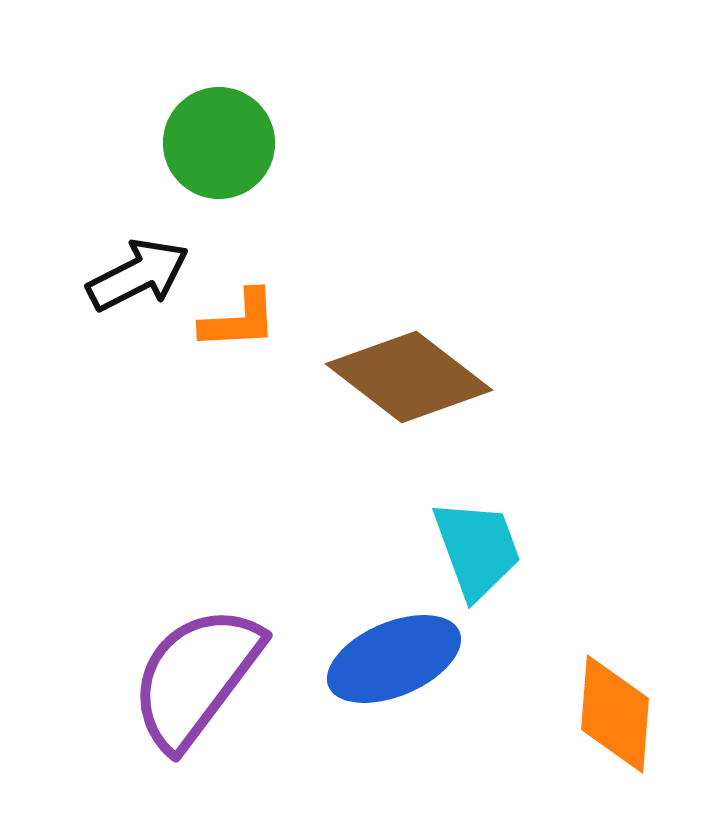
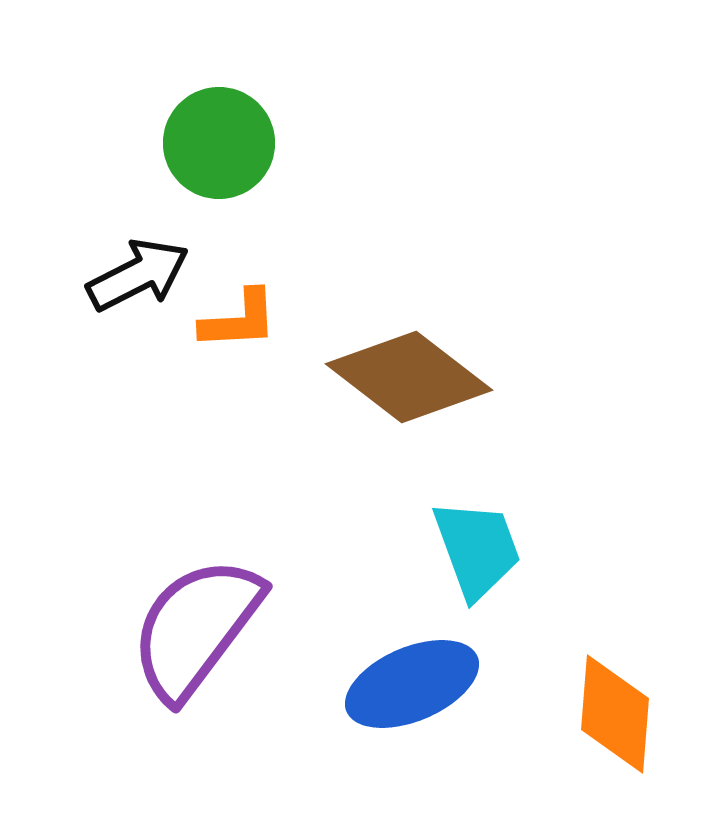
blue ellipse: moved 18 px right, 25 px down
purple semicircle: moved 49 px up
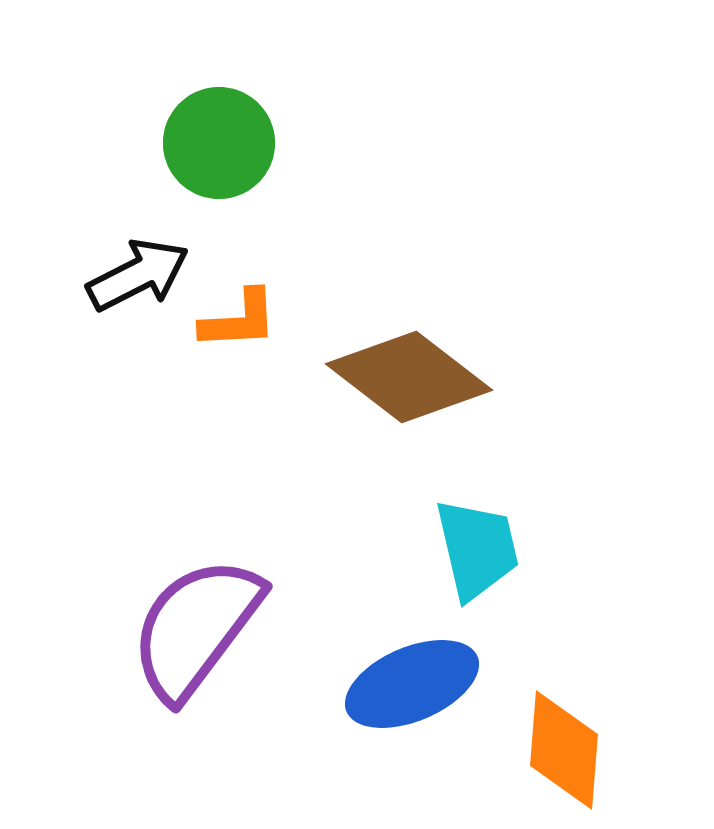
cyan trapezoid: rotated 7 degrees clockwise
orange diamond: moved 51 px left, 36 px down
